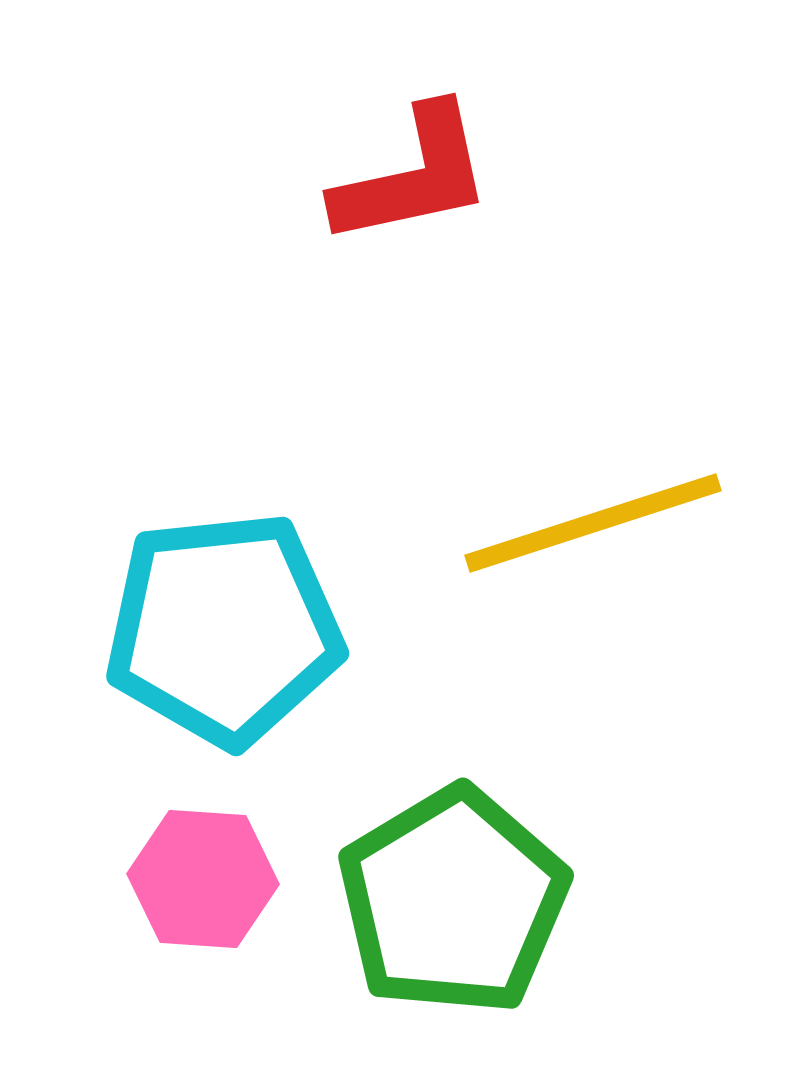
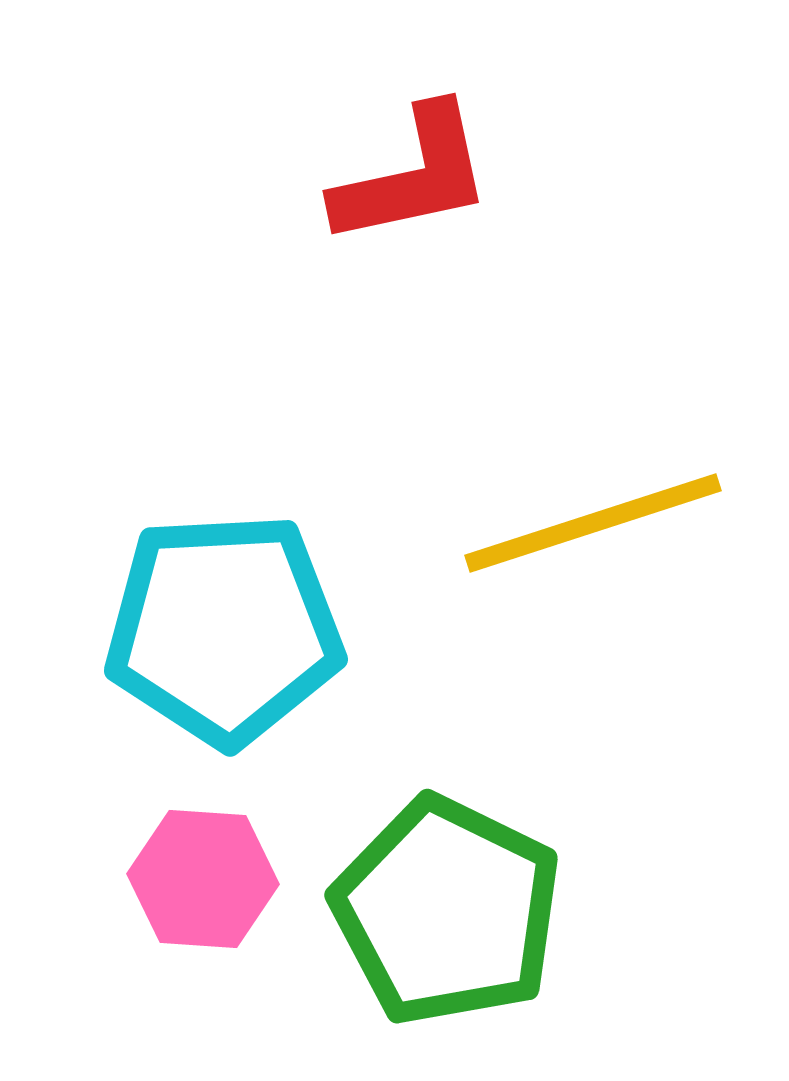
cyan pentagon: rotated 3 degrees clockwise
green pentagon: moved 6 px left, 10 px down; rotated 15 degrees counterclockwise
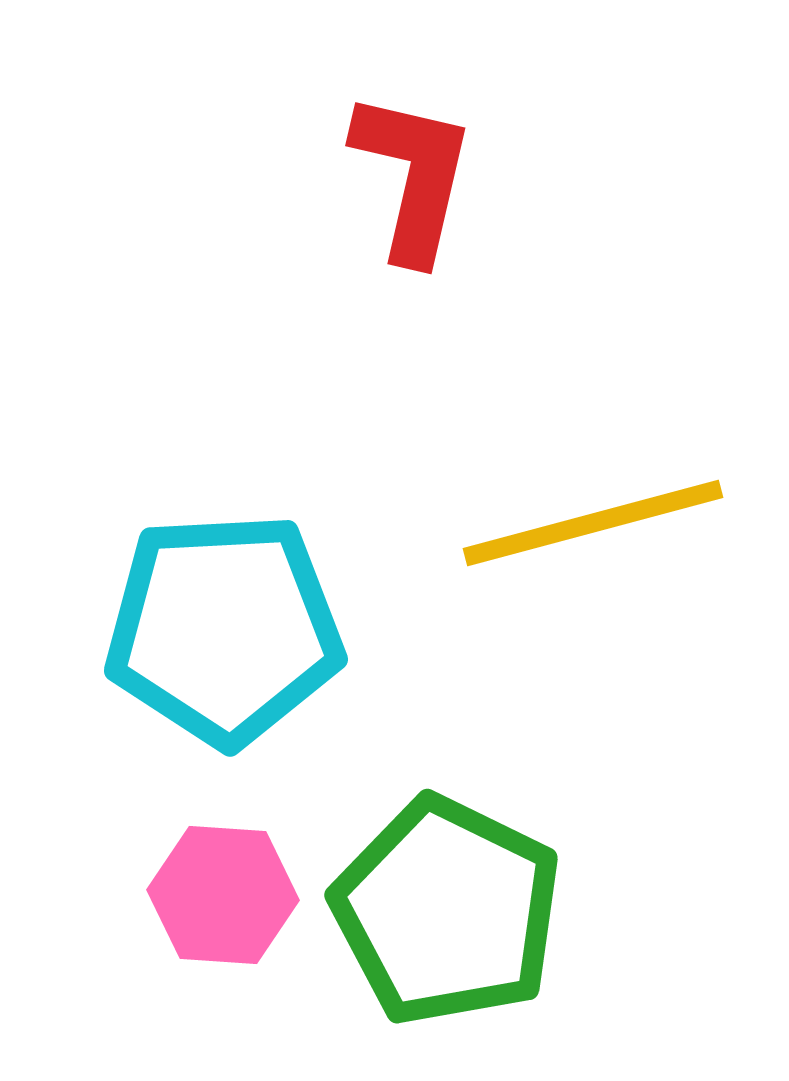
red L-shape: rotated 65 degrees counterclockwise
yellow line: rotated 3 degrees clockwise
pink hexagon: moved 20 px right, 16 px down
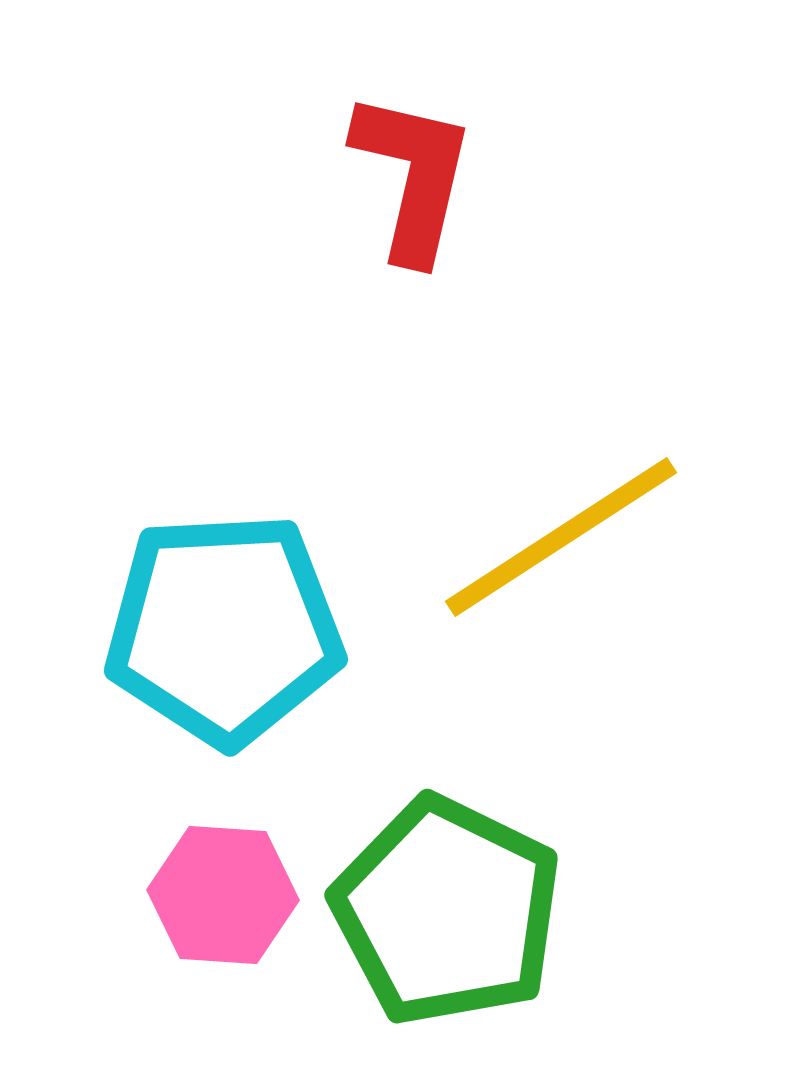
yellow line: moved 32 px left, 14 px down; rotated 18 degrees counterclockwise
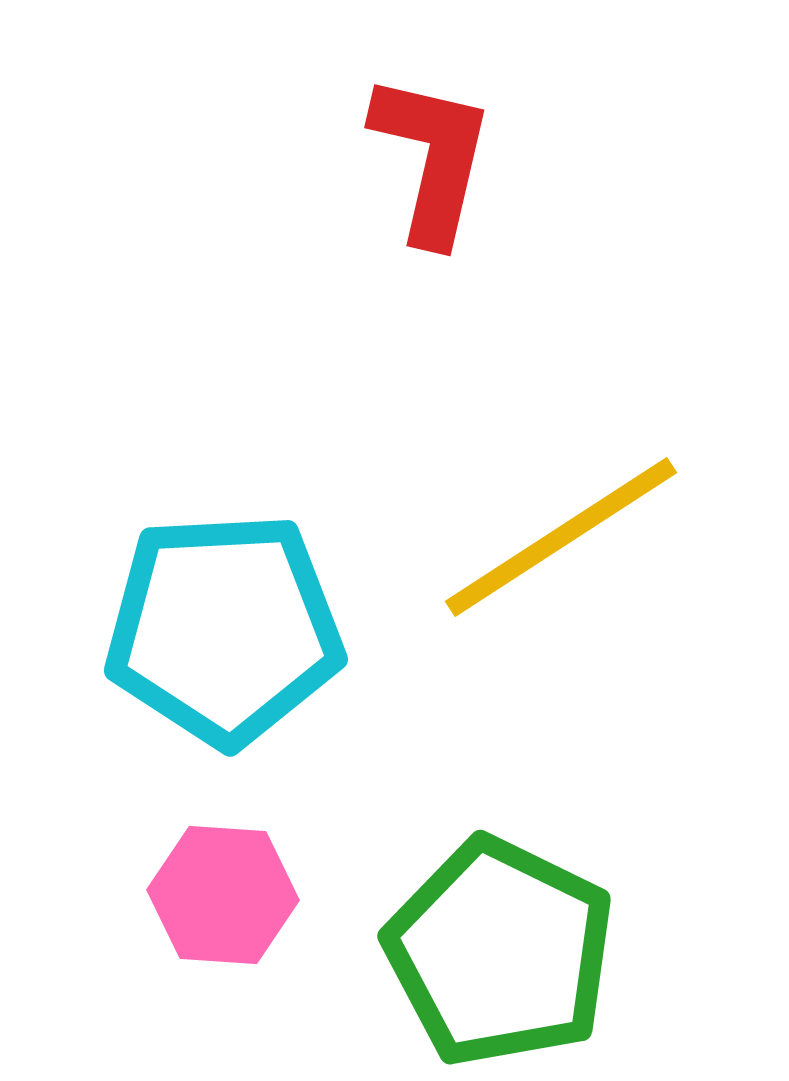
red L-shape: moved 19 px right, 18 px up
green pentagon: moved 53 px right, 41 px down
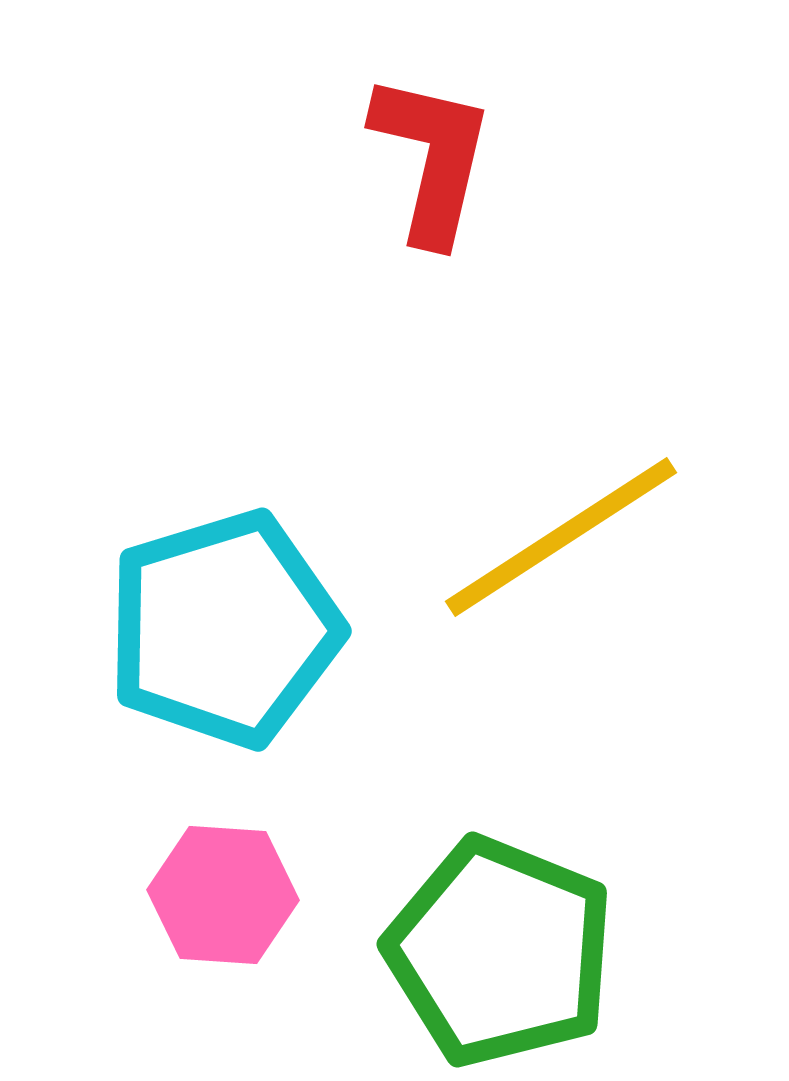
cyan pentagon: rotated 14 degrees counterclockwise
green pentagon: rotated 4 degrees counterclockwise
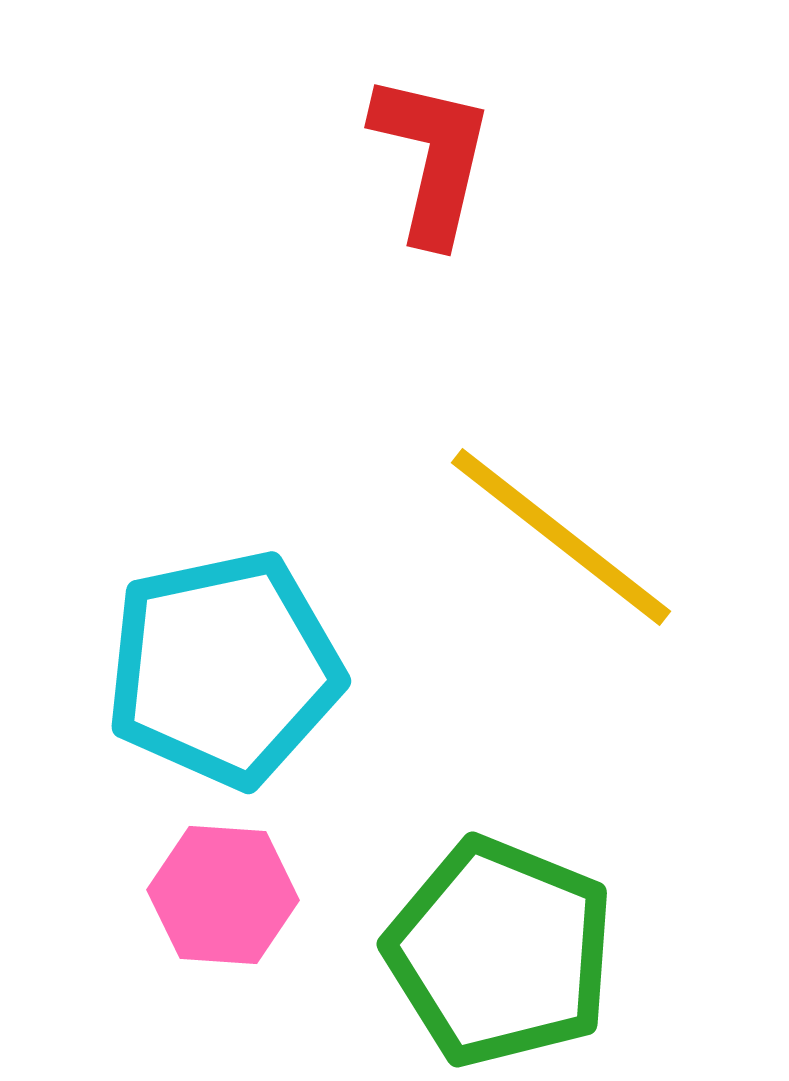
yellow line: rotated 71 degrees clockwise
cyan pentagon: moved 40 px down; rotated 5 degrees clockwise
